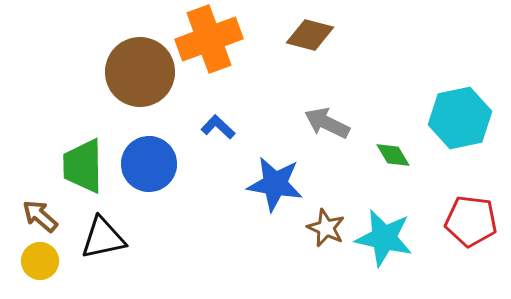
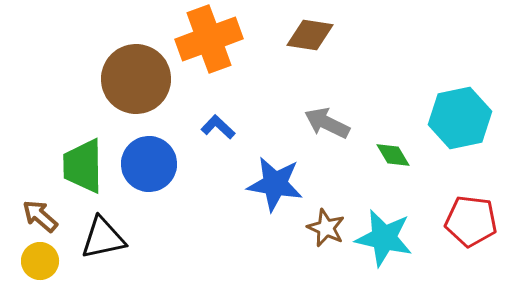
brown diamond: rotated 6 degrees counterclockwise
brown circle: moved 4 px left, 7 px down
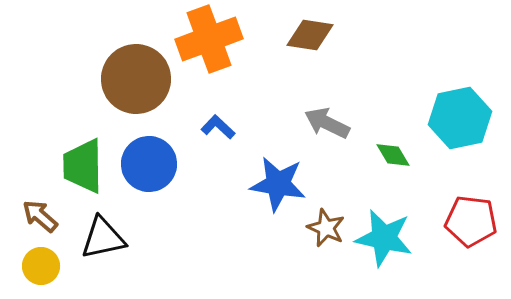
blue star: moved 3 px right
yellow circle: moved 1 px right, 5 px down
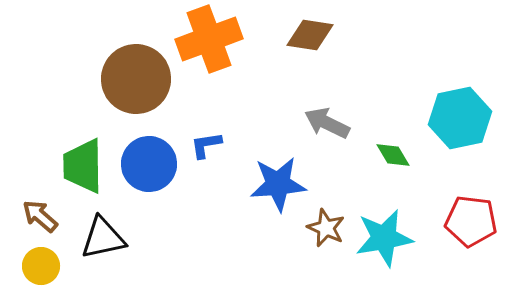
blue L-shape: moved 12 px left, 18 px down; rotated 52 degrees counterclockwise
blue star: rotated 14 degrees counterclockwise
cyan star: rotated 22 degrees counterclockwise
